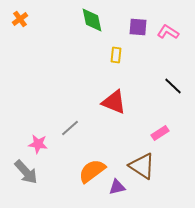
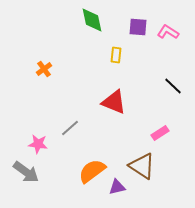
orange cross: moved 24 px right, 50 px down
gray arrow: rotated 12 degrees counterclockwise
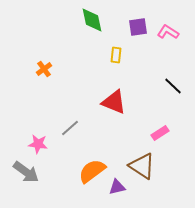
purple square: rotated 12 degrees counterclockwise
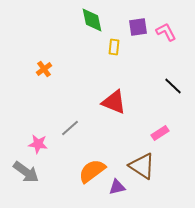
pink L-shape: moved 2 px left; rotated 30 degrees clockwise
yellow rectangle: moved 2 px left, 8 px up
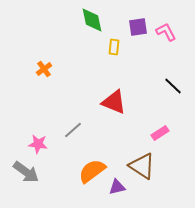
gray line: moved 3 px right, 2 px down
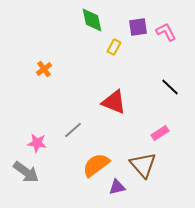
yellow rectangle: rotated 21 degrees clockwise
black line: moved 3 px left, 1 px down
pink star: moved 1 px left, 1 px up
brown triangle: moved 1 px right, 1 px up; rotated 16 degrees clockwise
orange semicircle: moved 4 px right, 6 px up
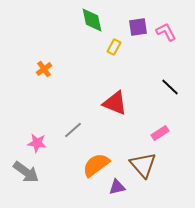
red triangle: moved 1 px right, 1 px down
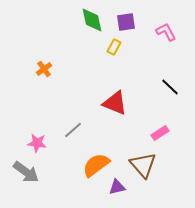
purple square: moved 12 px left, 5 px up
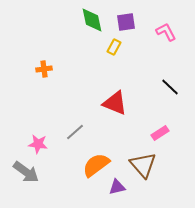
orange cross: rotated 28 degrees clockwise
gray line: moved 2 px right, 2 px down
pink star: moved 1 px right, 1 px down
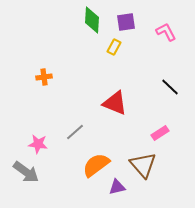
green diamond: rotated 16 degrees clockwise
orange cross: moved 8 px down
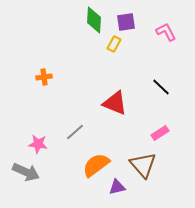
green diamond: moved 2 px right
yellow rectangle: moved 3 px up
black line: moved 9 px left
gray arrow: rotated 12 degrees counterclockwise
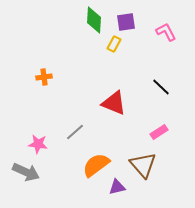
red triangle: moved 1 px left
pink rectangle: moved 1 px left, 1 px up
